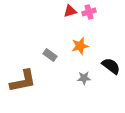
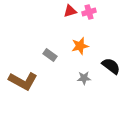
brown L-shape: rotated 40 degrees clockwise
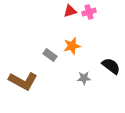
orange star: moved 8 px left
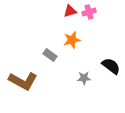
orange star: moved 6 px up
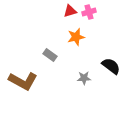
orange star: moved 4 px right, 3 px up
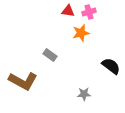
red triangle: moved 2 px left; rotated 24 degrees clockwise
orange star: moved 5 px right, 4 px up
gray star: moved 16 px down
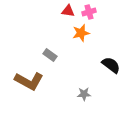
black semicircle: moved 1 px up
brown L-shape: moved 6 px right
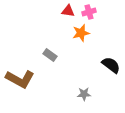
brown L-shape: moved 9 px left, 2 px up
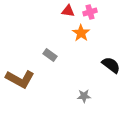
pink cross: moved 1 px right
orange star: rotated 24 degrees counterclockwise
gray star: moved 2 px down
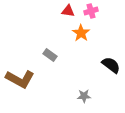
pink cross: moved 1 px right, 1 px up
